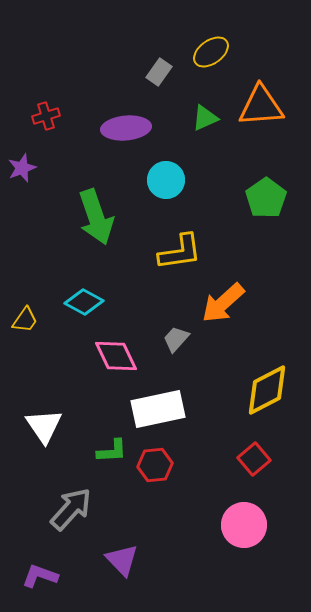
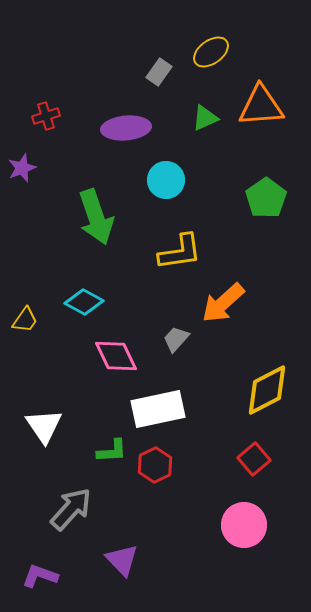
red hexagon: rotated 20 degrees counterclockwise
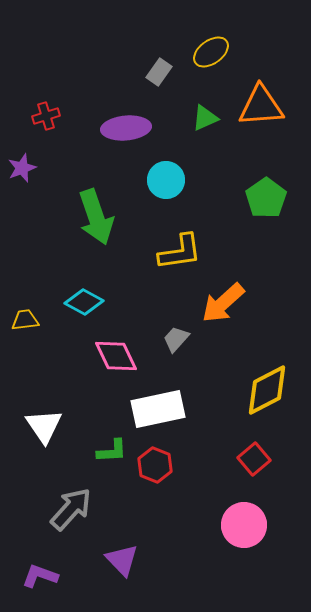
yellow trapezoid: rotated 132 degrees counterclockwise
red hexagon: rotated 12 degrees counterclockwise
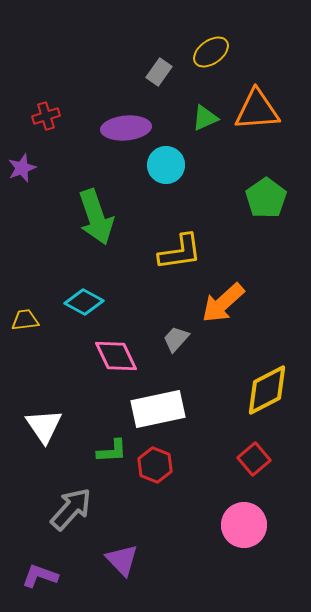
orange triangle: moved 4 px left, 4 px down
cyan circle: moved 15 px up
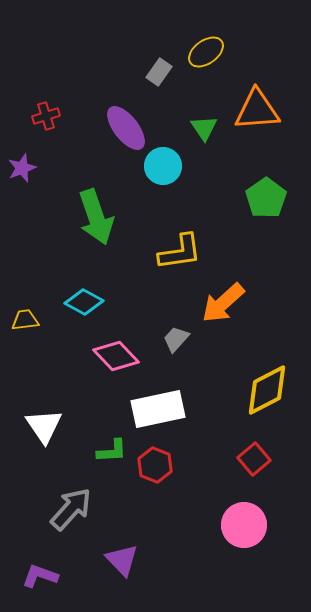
yellow ellipse: moved 5 px left
green triangle: moved 1 px left, 10 px down; rotated 40 degrees counterclockwise
purple ellipse: rotated 57 degrees clockwise
cyan circle: moved 3 px left, 1 px down
pink diamond: rotated 18 degrees counterclockwise
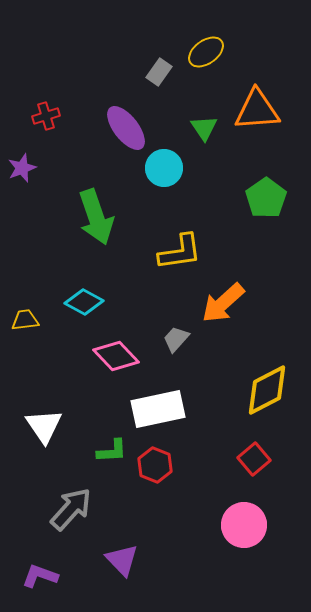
cyan circle: moved 1 px right, 2 px down
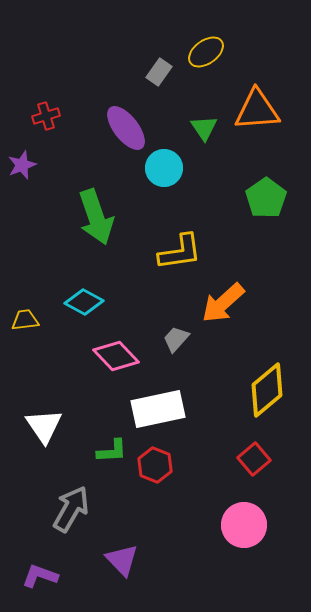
purple star: moved 3 px up
yellow diamond: rotated 12 degrees counterclockwise
gray arrow: rotated 12 degrees counterclockwise
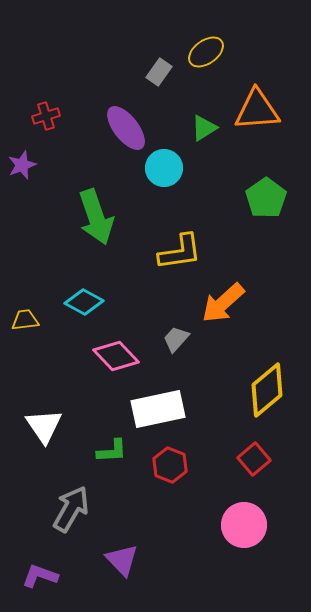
green triangle: rotated 32 degrees clockwise
red hexagon: moved 15 px right
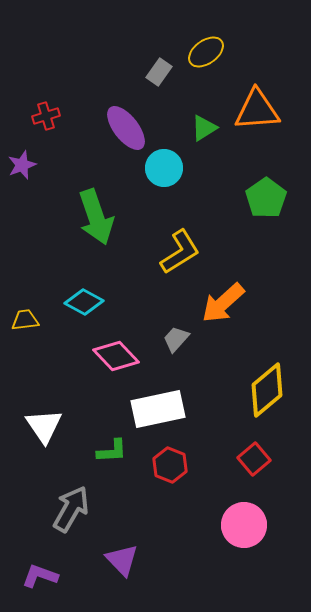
yellow L-shape: rotated 24 degrees counterclockwise
